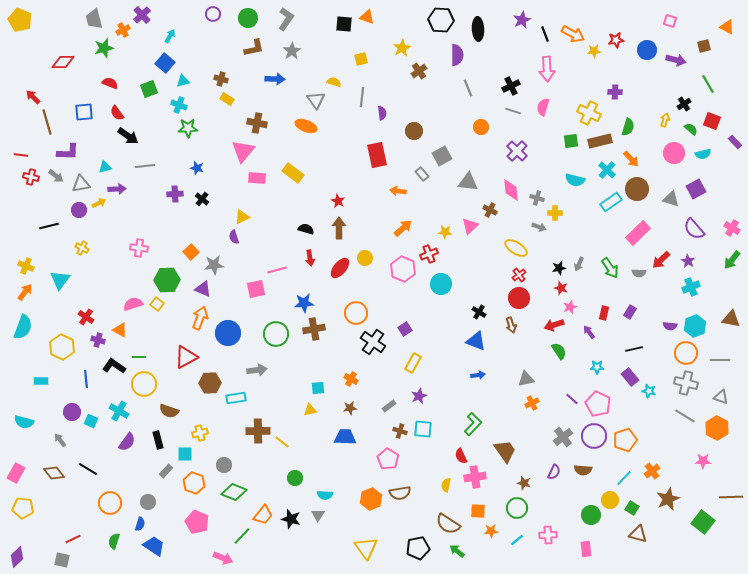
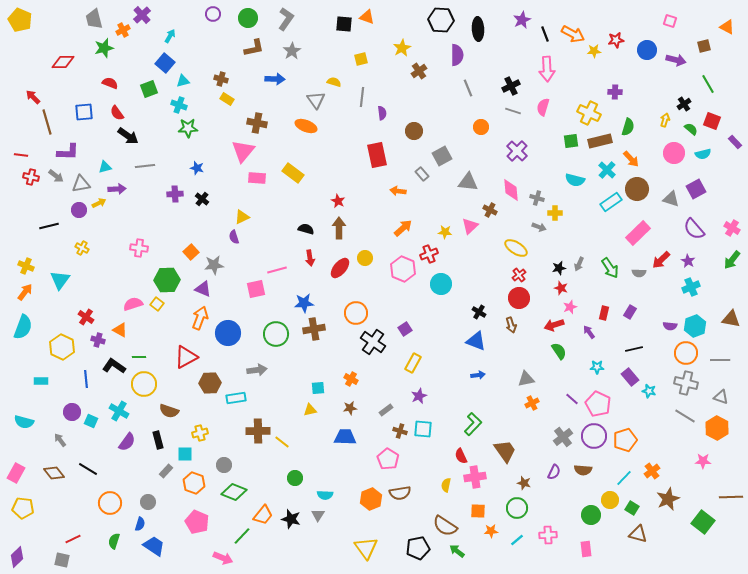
gray rectangle at (389, 406): moved 3 px left, 4 px down
brown semicircle at (448, 524): moved 3 px left, 2 px down
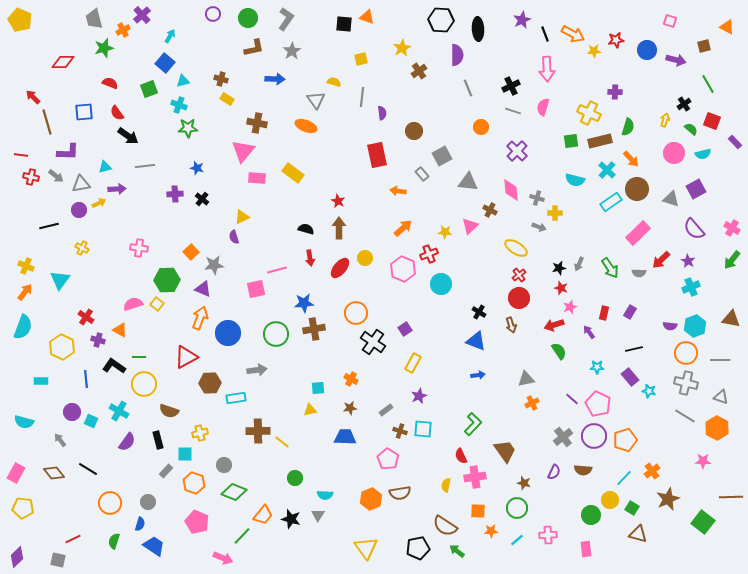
gray square at (62, 560): moved 4 px left
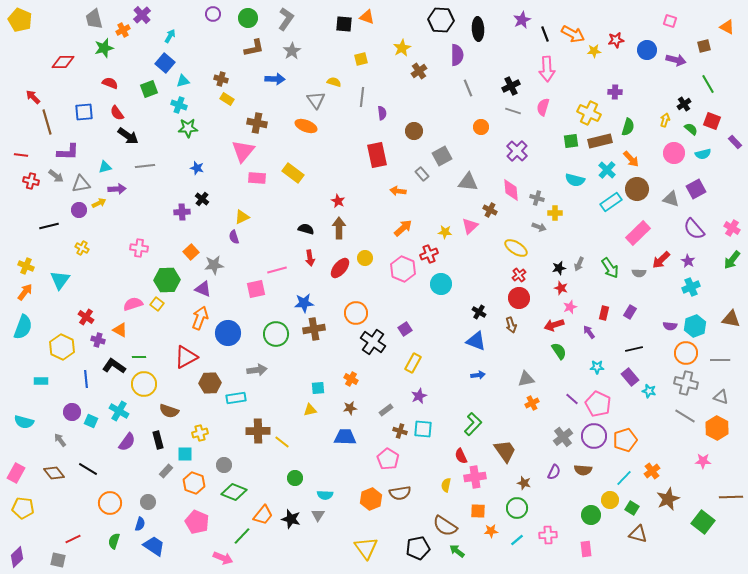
red cross at (31, 177): moved 4 px down
purple cross at (175, 194): moved 7 px right, 18 px down
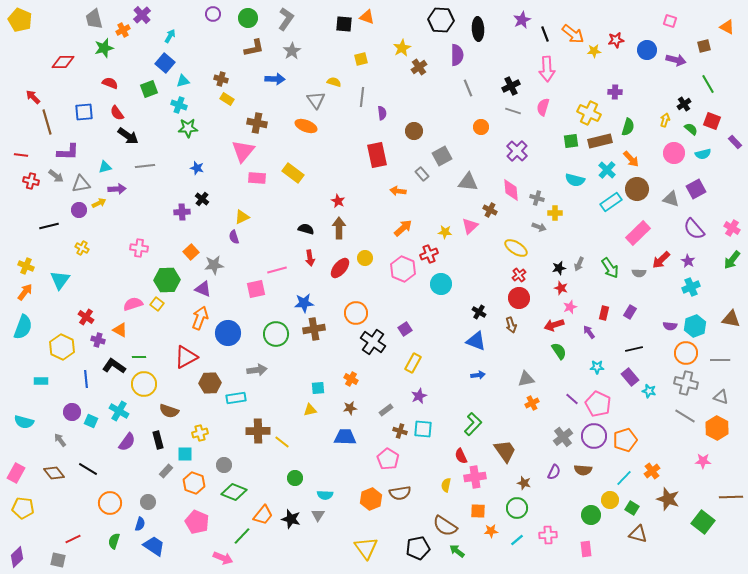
orange arrow at (573, 34): rotated 10 degrees clockwise
brown cross at (419, 71): moved 4 px up
brown star at (668, 499): rotated 30 degrees counterclockwise
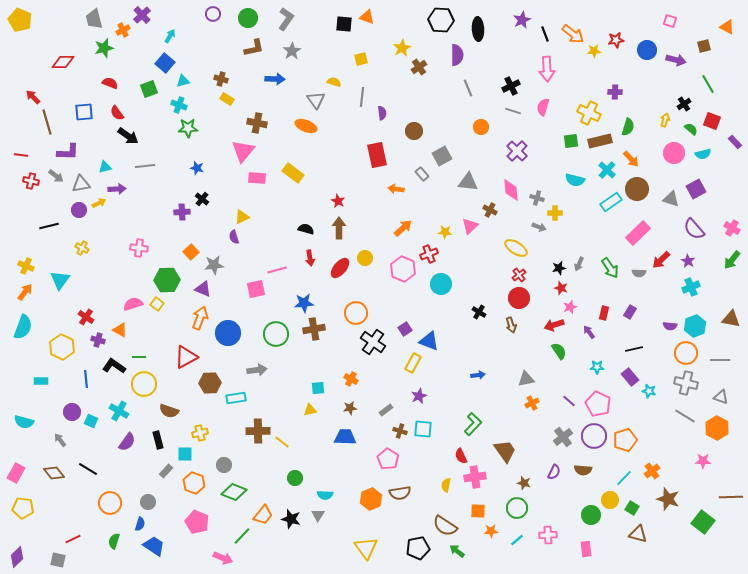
orange arrow at (398, 191): moved 2 px left, 2 px up
blue triangle at (476, 341): moved 47 px left
purple line at (572, 399): moved 3 px left, 2 px down
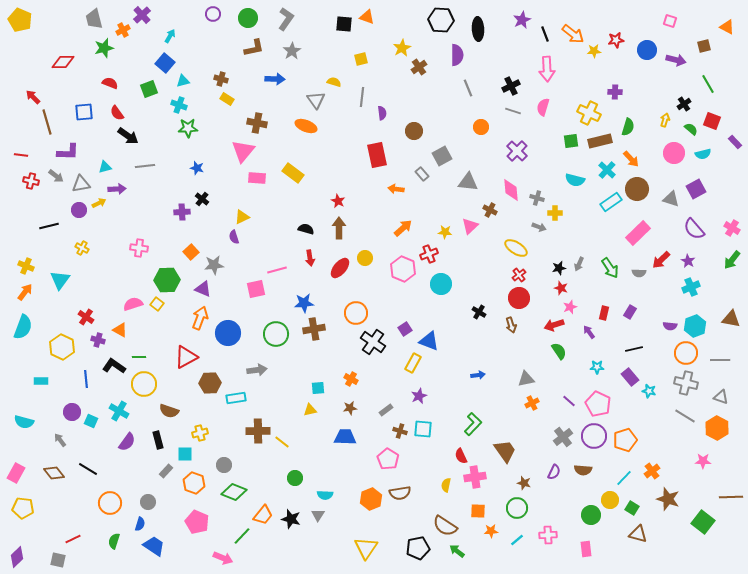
yellow triangle at (366, 548): rotated 10 degrees clockwise
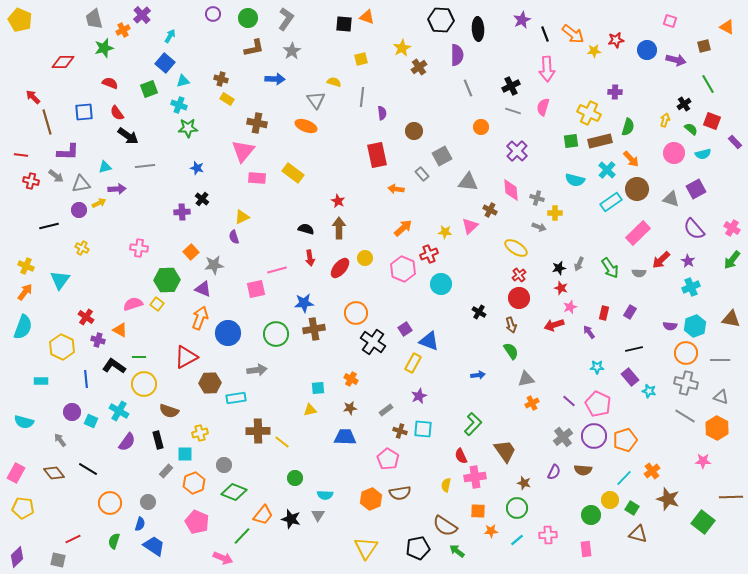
green semicircle at (559, 351): moved 48 px left
orange hexagon at (194, 483): rotated 20 degrees clockwise
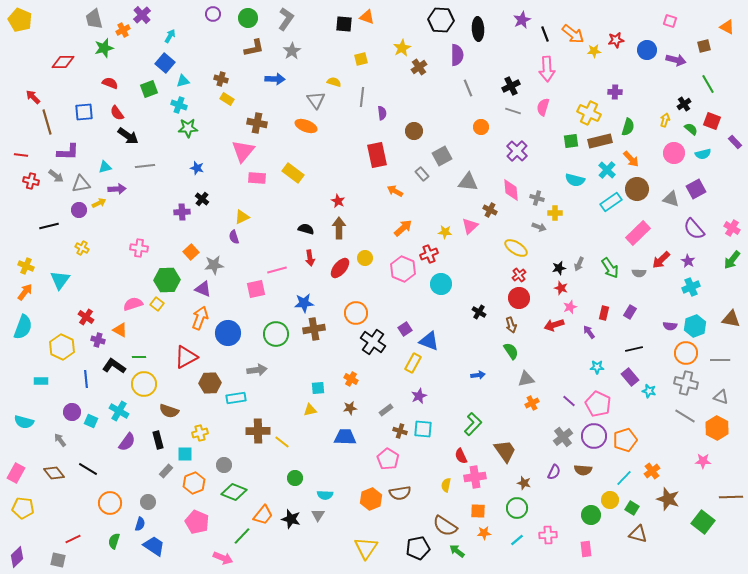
orange arrow at (396, 189): moved 1 px left, 2 px down; rotated 21 degrees clockwise
orange star at (491, 531): moved 7 px left, 2 px down
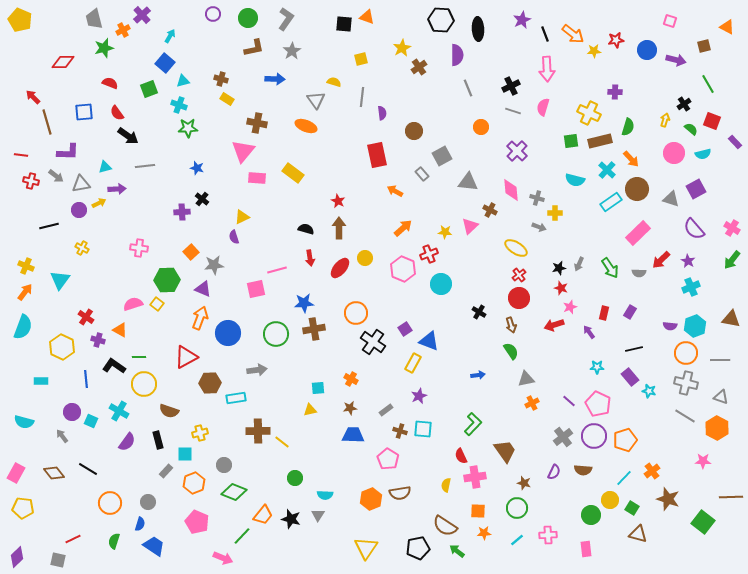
blue trapezoid at (345, 437): moved 8 px right, 2 px up
gray arrow at (60, 440): moved 2 px right, 4 px up
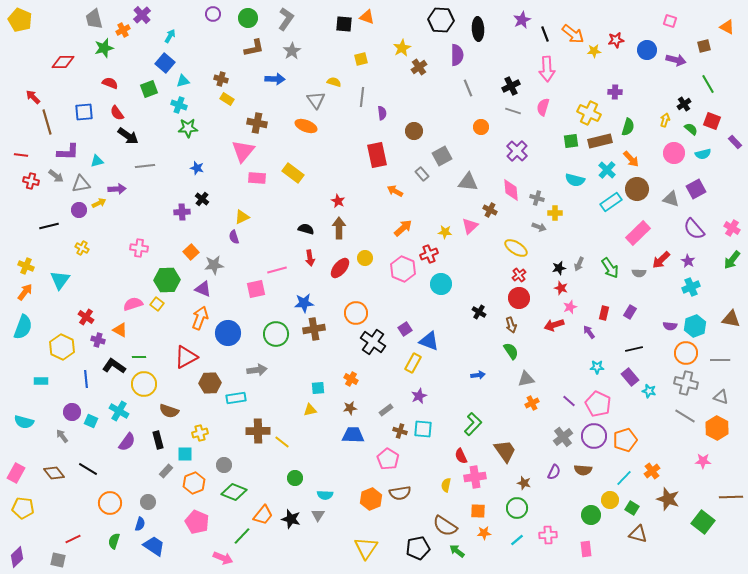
cyan triangle at (105, 167): moved 8 px left, 6 px up
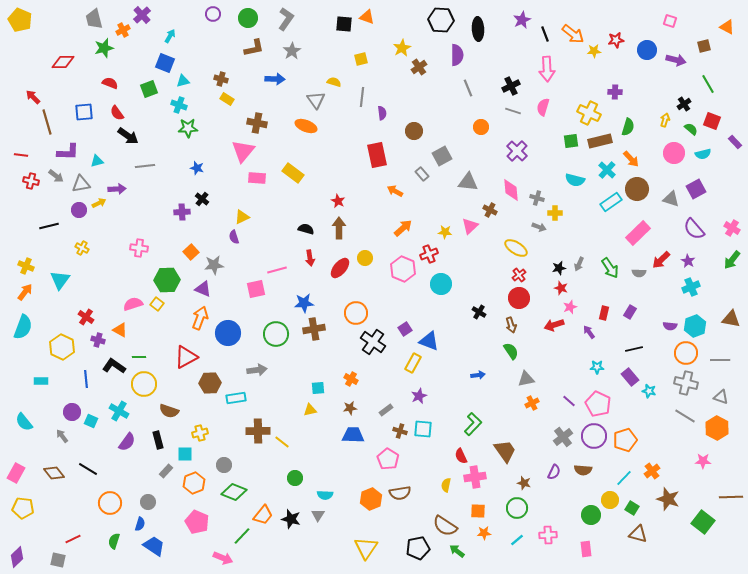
blue square at (165, 63): rotated 18 degrees counterclockwise
cyan semicircle at (24, 422): rotated 36 degrees clockwise
